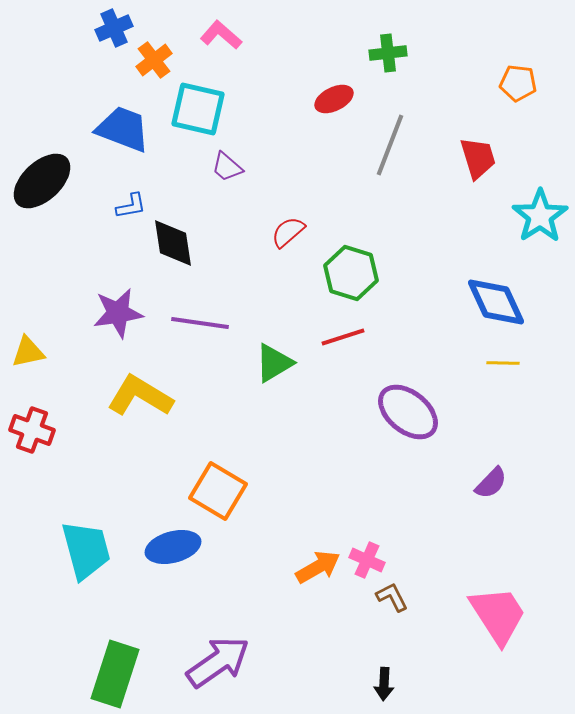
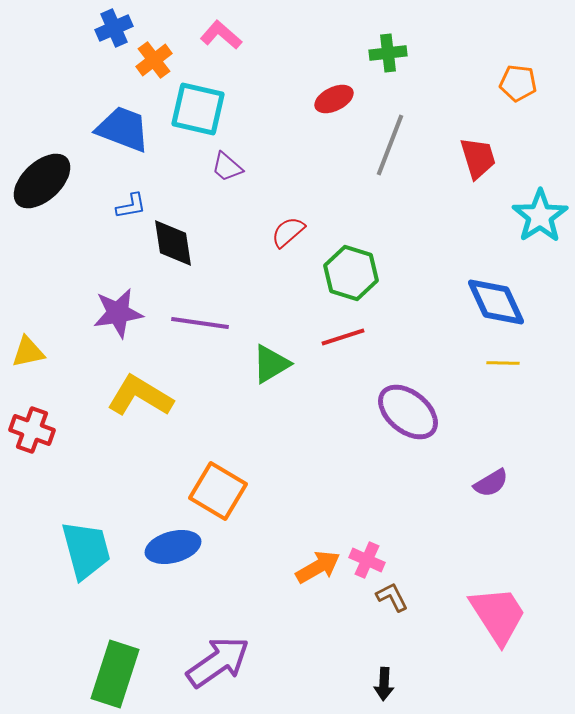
green triangle: moved 3 px left, 1 px down
purple semicircle: rotated 15 degrees clockwise
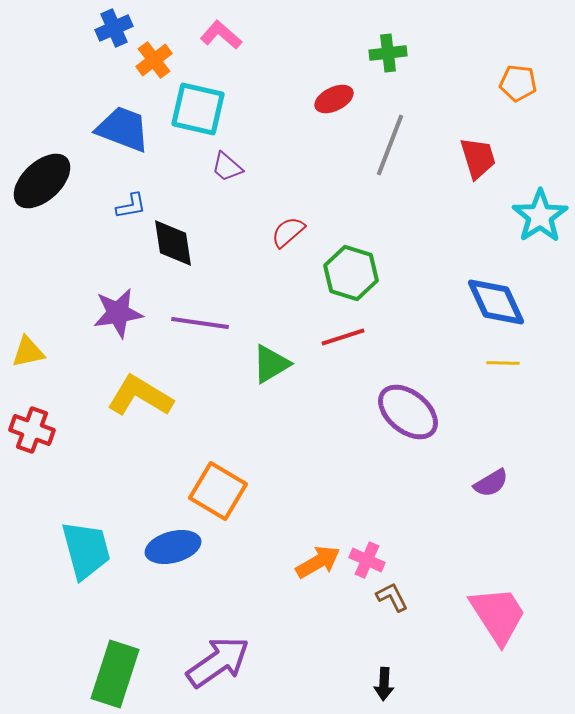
orange arrow: moved 5 px up
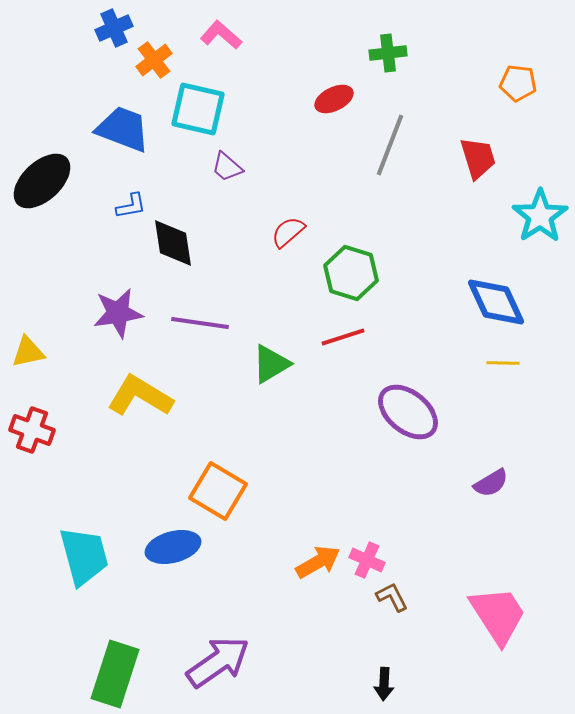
cyan trapezoid: moved 2 px left, 6 px down
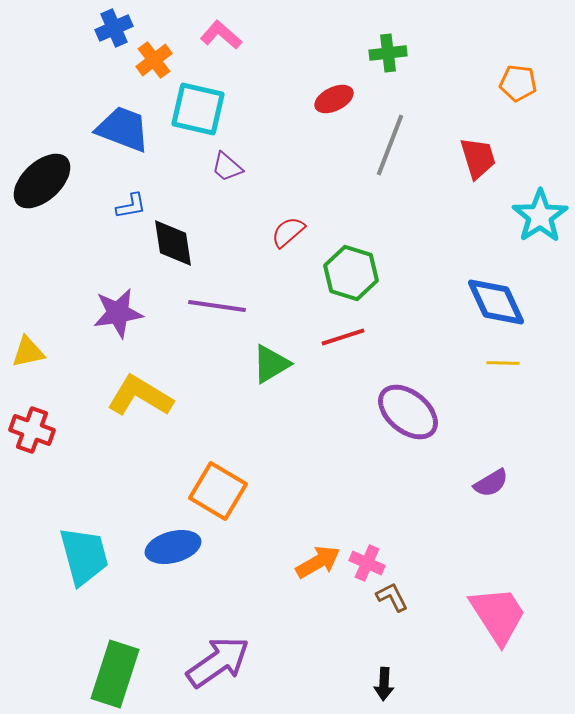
purple line: moved 17 px right, 17 px up
pink cross: moved 3 px down
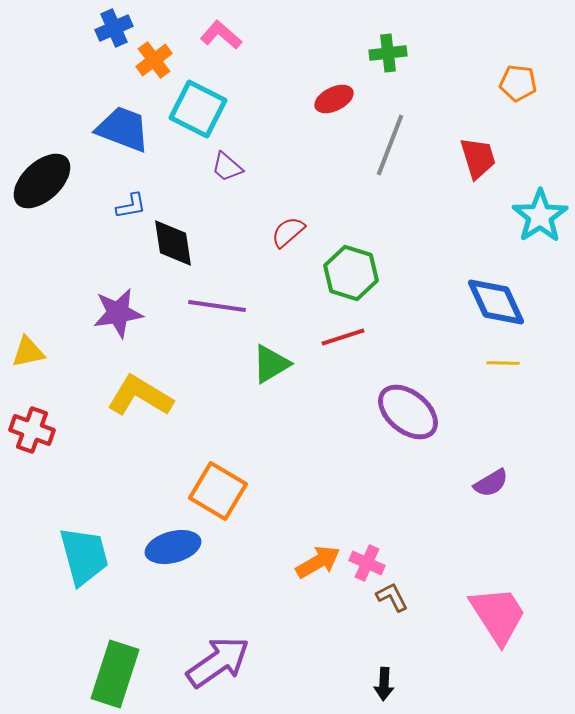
cyan square: rotated 14 degrees clockwise
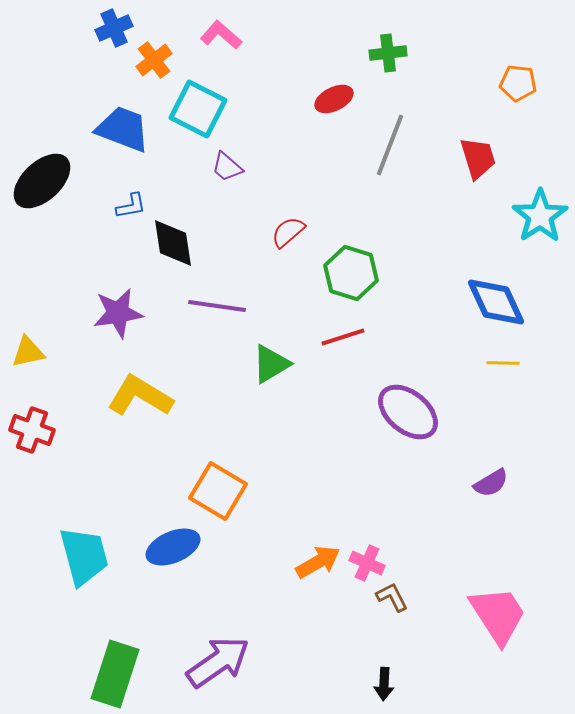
blue ellipse: rotated 8 degrees counterclockwise
